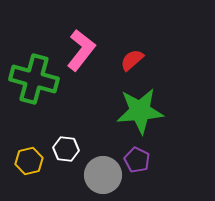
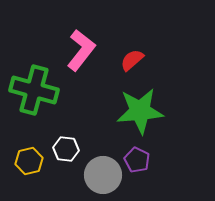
green cross: moved 11 px down
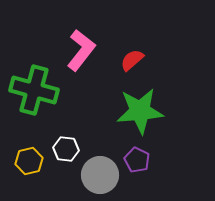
gray circle: moved 3 px left
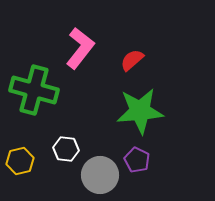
pink L-shape: moved 1 px left, 2 px up
yellow hexagon: moved 9 px left
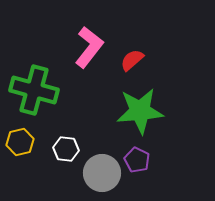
pink L-shape: moved 9 px right, 1 px up
yellow hexagon: moved 19 px up
gray circle: moved 2 px right, 2 px up
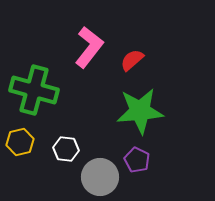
gray circle: moved 2 px left, 4 px down
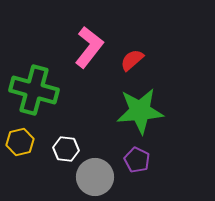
gray circle: moved 5 px left
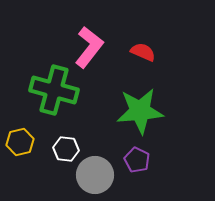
red semicircle: moved 11 px right, 8 px up; rotated 65 degrees clockwise
green cross: moved 20 px right
gray circle: moved 2 px up
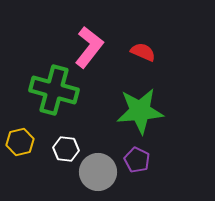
gray circle: moved 3 px right, 3 px up
